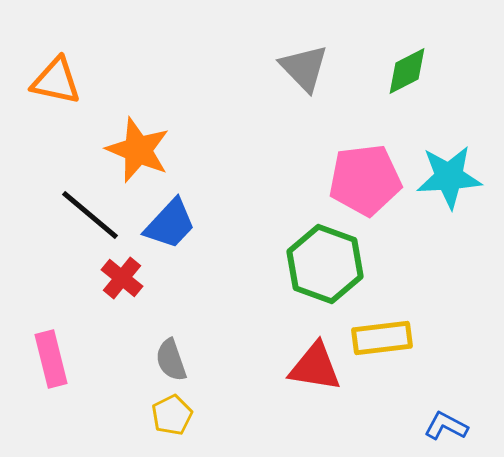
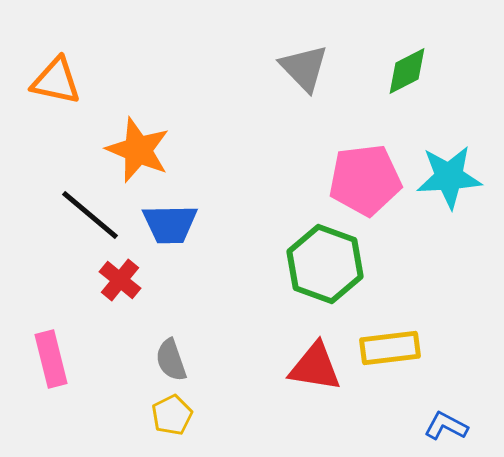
blue trapezoid: rotated 46 degrees clockwise
red cross: moved 2 px left, 2 px down
yellow rectangle: moved 8 px right, 10 px down
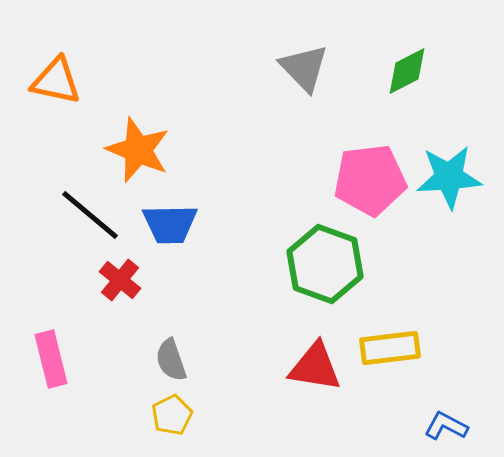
pink pentagon: moved 5 px right
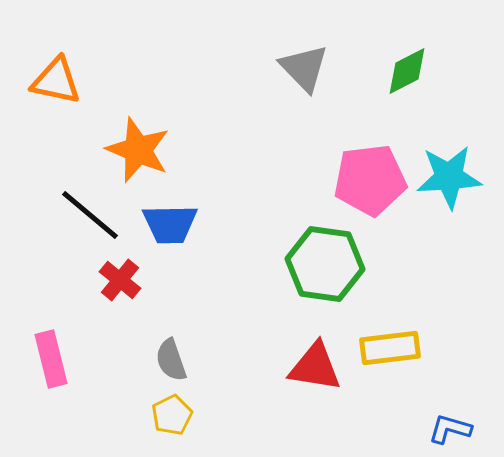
green hexagon: rotated 12 degrees counterclockwise
blue L-shape: moved 4 px right, 3 px down; rotated 12 degrees counterclockwise
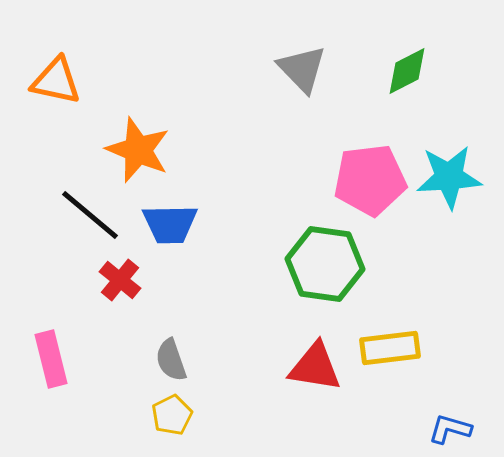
gray triangle: moved 2 px left, 1 px down
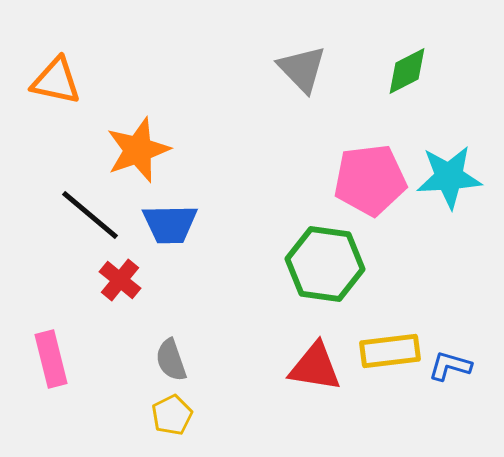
orange star: rotated 30 degrees clockwise
yellow rectangle: moved 3 px down
blue L-shape: moved 63 px up
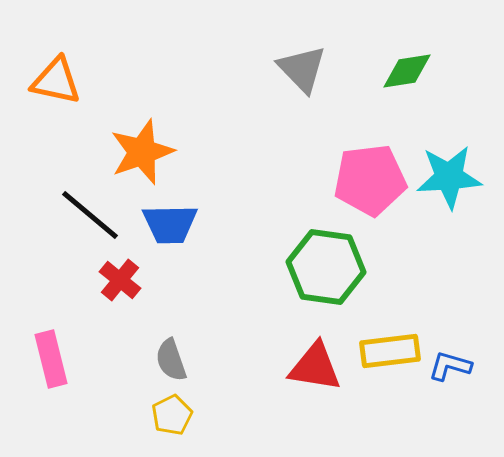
green diamond: rotated 18 degrees clockwise
orange star: moved 4 px right, 2 px down
green hexagon: moved 1 px right, 3 px down
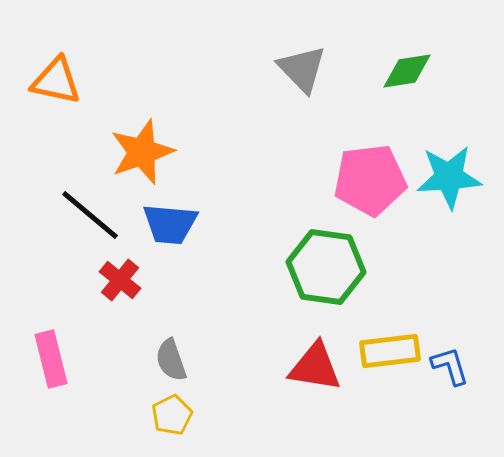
blue trapezoid: rotated 6 degrees clockwise
blue L-shape: rotated 57 degrees clockwise
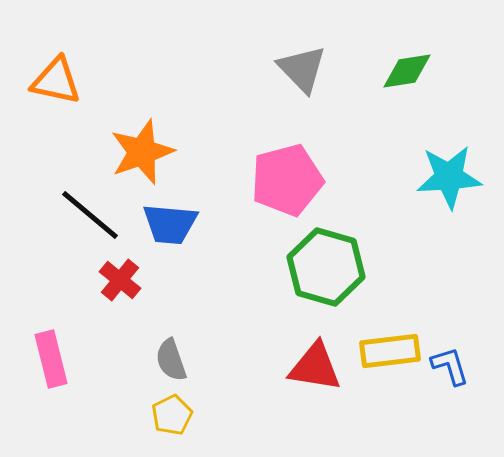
pink pentagon: moved 83 px left; rotated 8 degrees counterclockwise
green hexagon: rotated 8 degrees clockwise
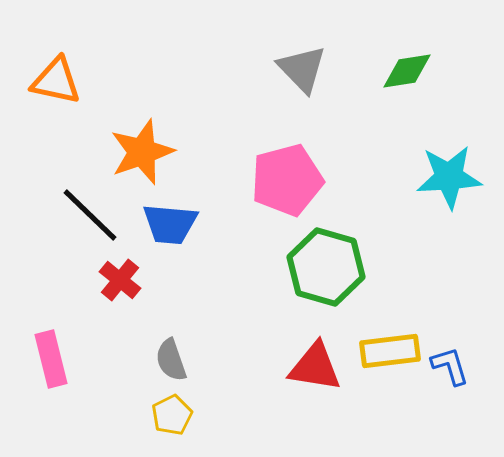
black line: rotated 4 degrees clockwise
